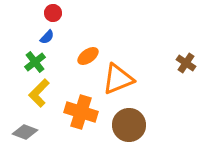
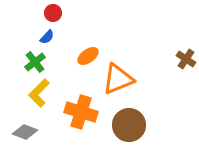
brown cross: moved 4 px up
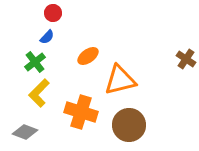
orange triangle: moved 2 px right, 1 px down; rotated 8 degrees clockwise
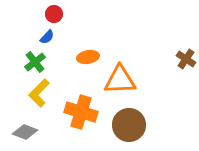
red circle: moved 1 px right, 1 px down
orange ellipse: moved 1 px down; rotated 25 degrees clockwise
orange triangle: rotated 12 degrees clockwise
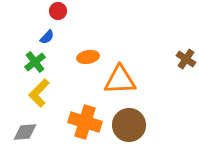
red circle: moved 4 px right, 3 px up
orange cross: moved 4 px right, 10 px down
gray diamond: rotated 25 degrees counterclockwise
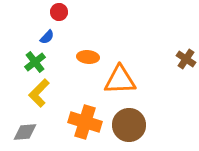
red circle: moved 1 px right, 1 px down
orange ellipse: rotated 15 degrees clockwise
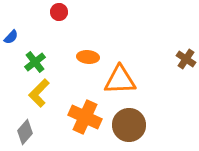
blue semicircle: moved 36 px left
orange cross: moved 5 px up; rotated 8 degrees clockwise
gray diamond: rotated 45 degrees counterclockwise
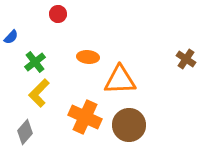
red circle: moved 1 px left, 2 px down
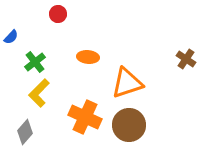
orange triangle: moved 7 px right, 3 px down; rotated 16 degrees counterclockwise
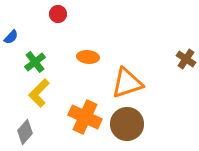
brown circle: moved 2 px left, 1 px up
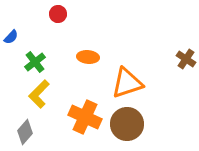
yellow L-shape: moved 1 px down
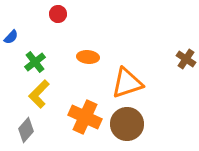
gray diamond: moved 1 px right, 2 px up
